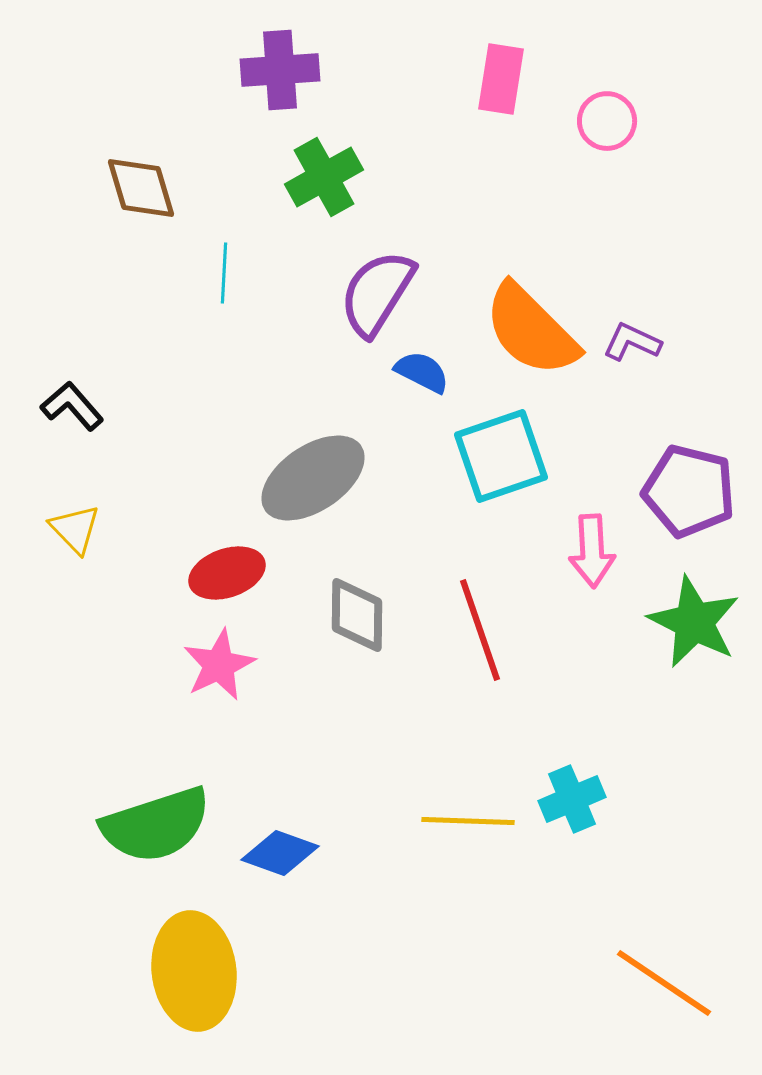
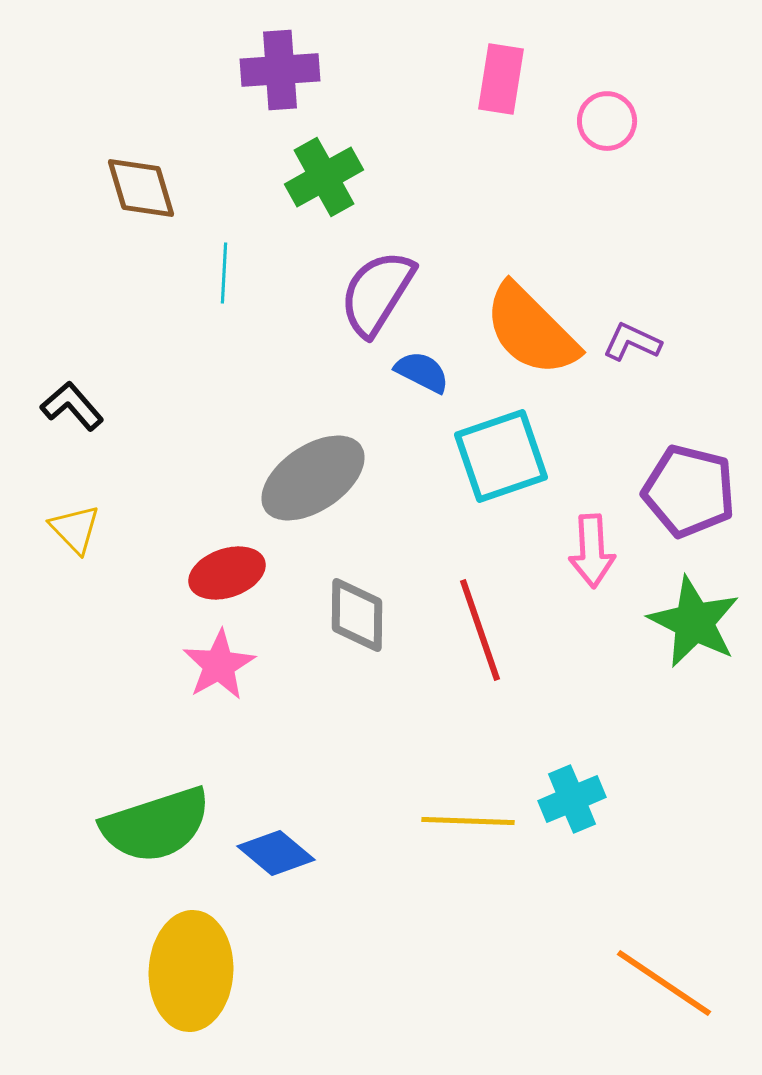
pink star: rotated 4 degrees counterclockwise
blue diamond: moved 4 px left; rotated 20 degrees clockwise
yellow ellipse: moved 3 px left; rotated 10 degrees clockwise
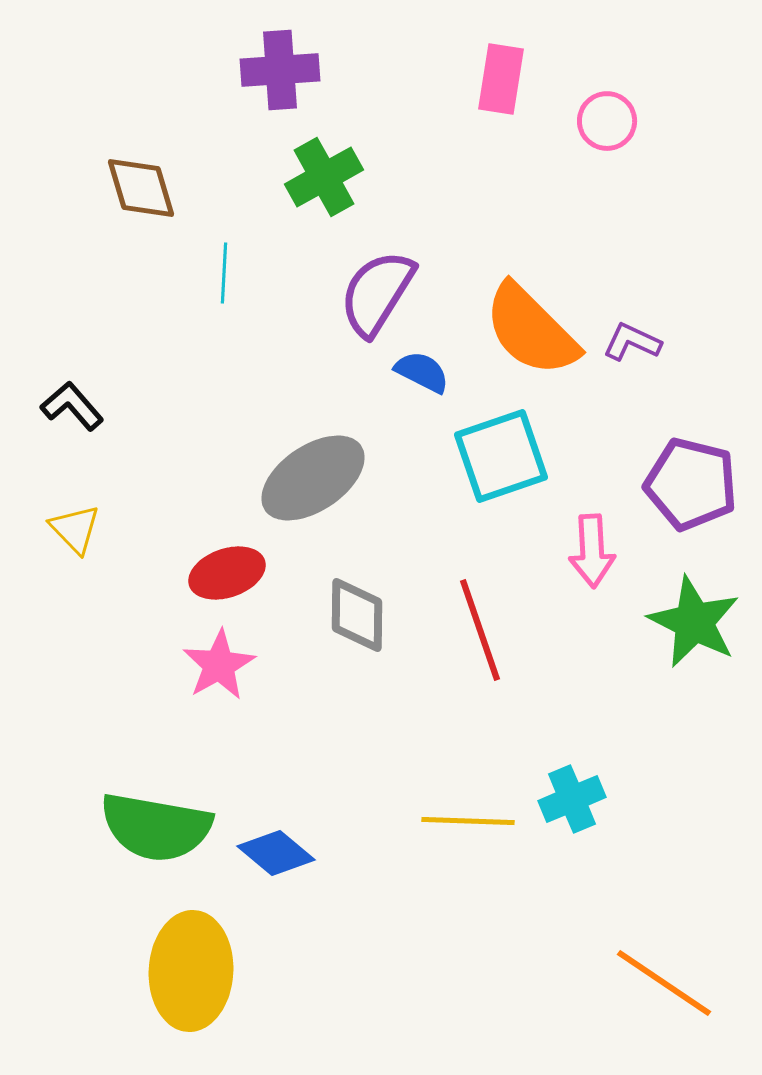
purple pentagon: moved 2 px right, 7 px up
green semicircle: moved 2 px down; rotated 28 degrees clockwise
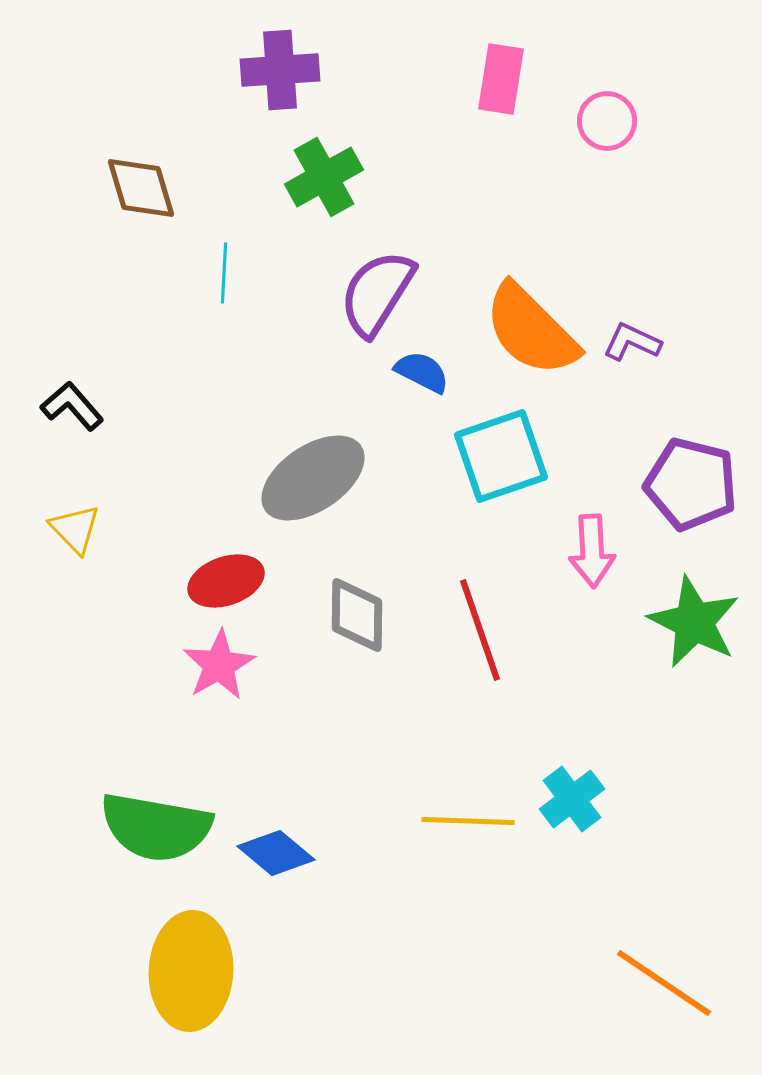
red ellipse: moved 1 px left, 8 px down
cyan cross: rotated 14 degrees counterclockwise
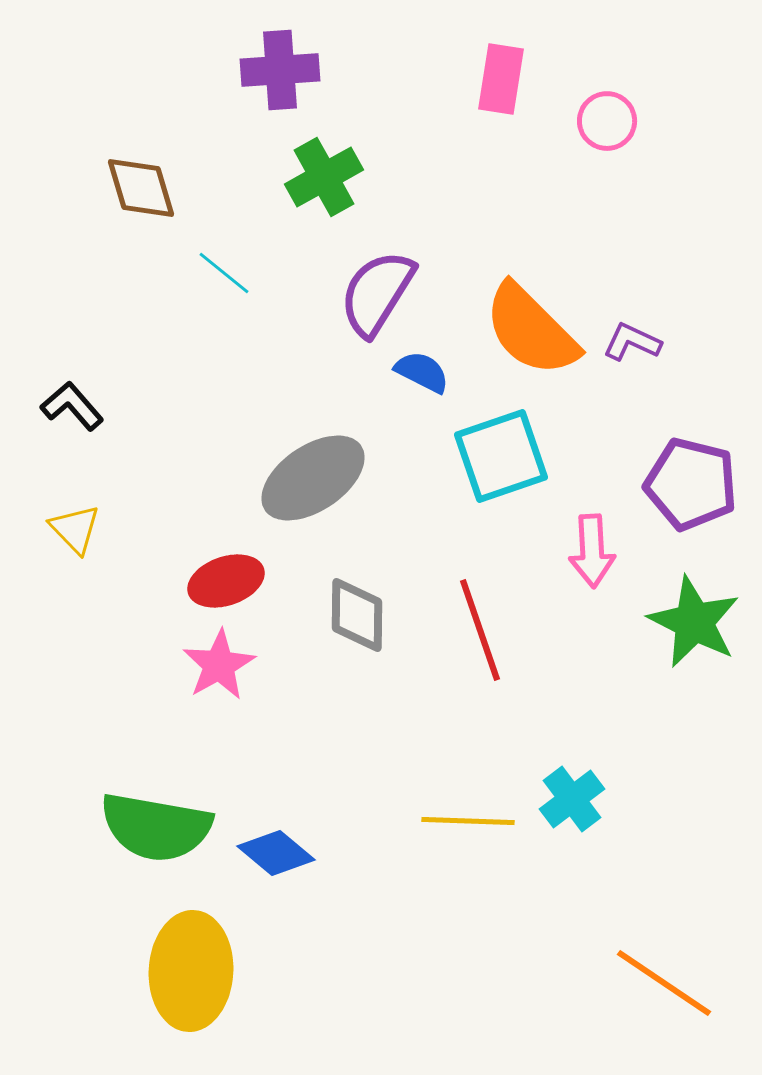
cyan line: rotated 54 degrees counterclockwise
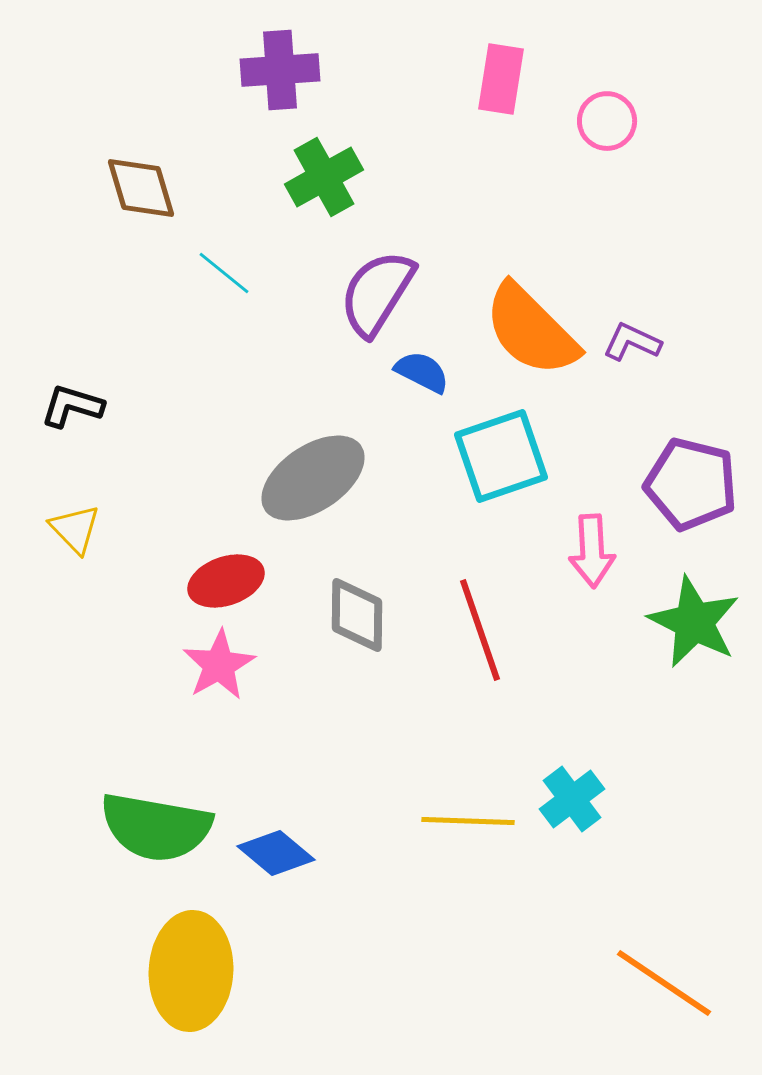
black L-shape: rotated 32 degrees counterclockwise
